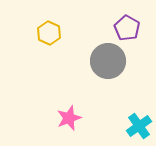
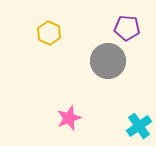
purple pentagon: rotated 25 degrees counterclockwise
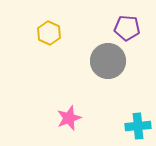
cyan cross: moved 1 px left; rotated 30 degrees clockwise
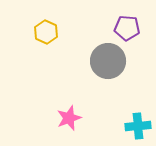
yellow hexagon: moved 3 px left, 1 px up
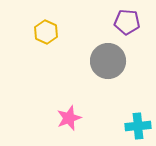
purple pentagon: moved 6 px up
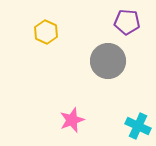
pink star: moved 3 px right, 2 px down
cyan cross: rotated 30 degrees clockwise
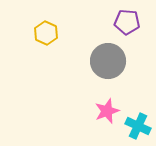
yellow hexagon: moved 1 px down
pink star: moved 35 px right, 9 px up
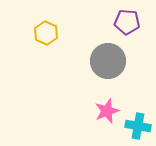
cyan cross: rotated 15 degrees counterclockwise
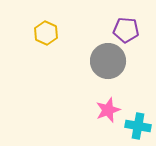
purple pentagon: moved 1 px left, 8 px down
pink star: moved 1 px right, 1 px up
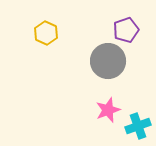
purple pentagon: rotated 25 degrees counterclockwise
cyan cross: rotated 30 degrees counterclockwise
